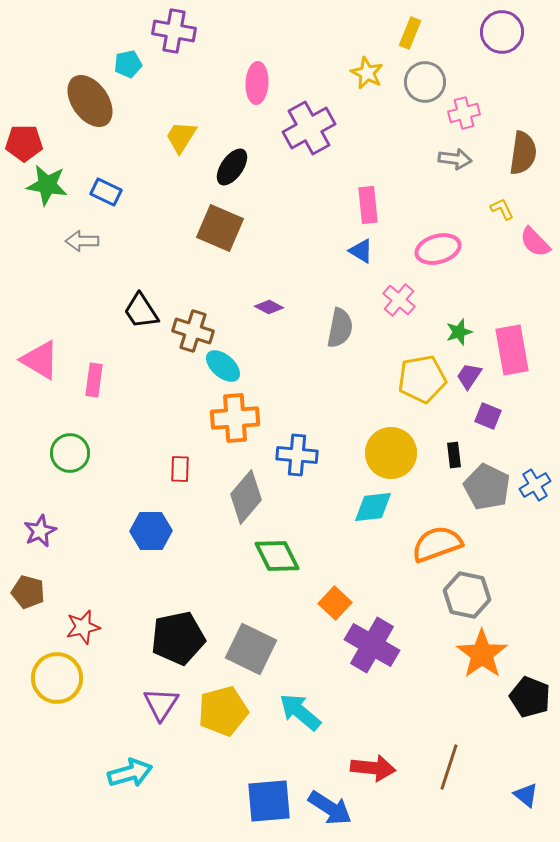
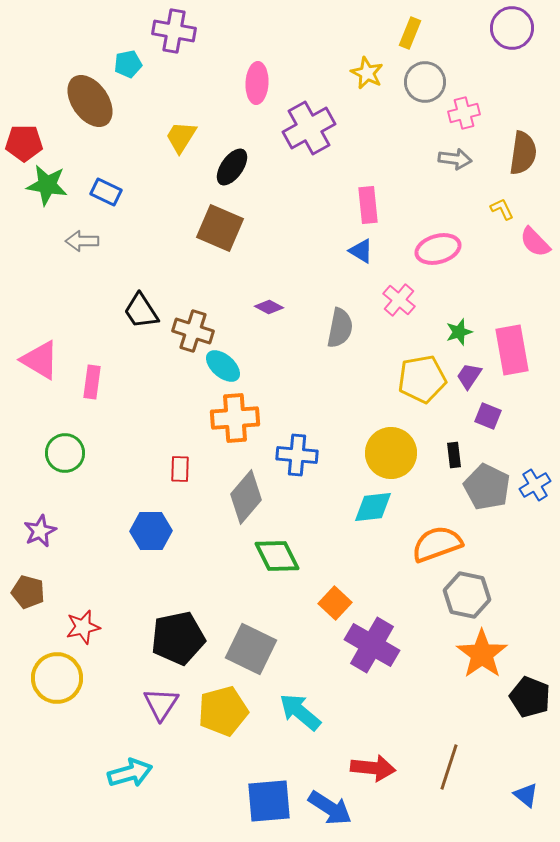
purple circle at (502, 32): moved 10 px right, 4 px up
pink rectangle at (94, 380): moved 2 px left, 2 px down
green circle at (70, 453): moved 5 px left
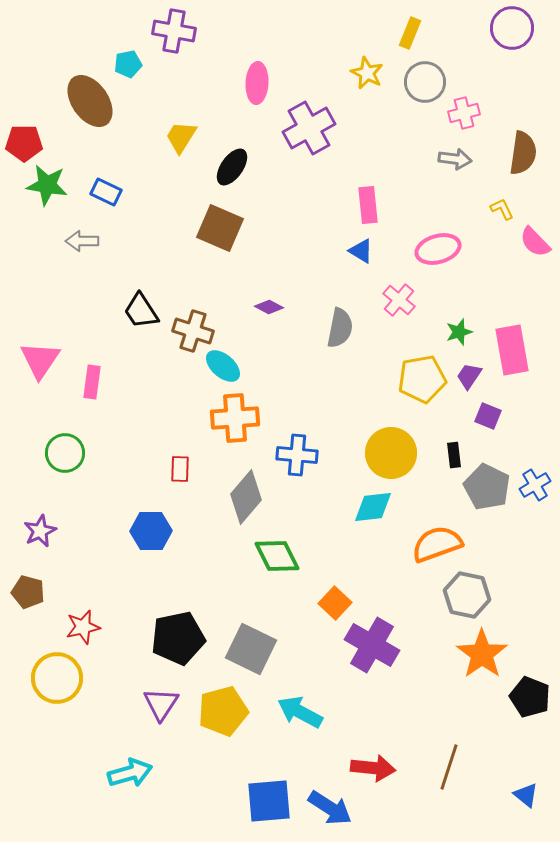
pink triangle at (40, 360): rotated 33 degrees clockwise
cyan arrow at (300, 712): rotated 12 degrees counterclockwise
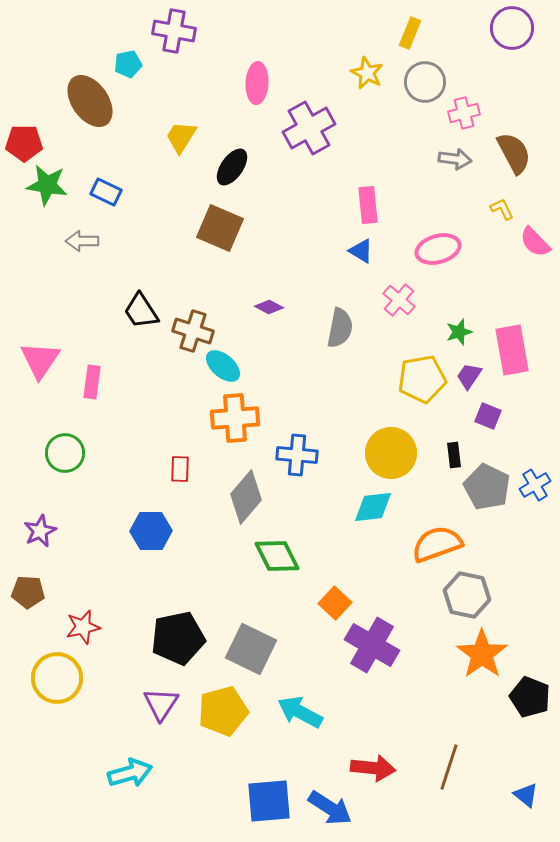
brown semicircle at (523, 153): moved 9 px left; rotated 36 degrees counterclockwise
brown pentagon at (28, 592): rotated 12 degrees counterclockwise
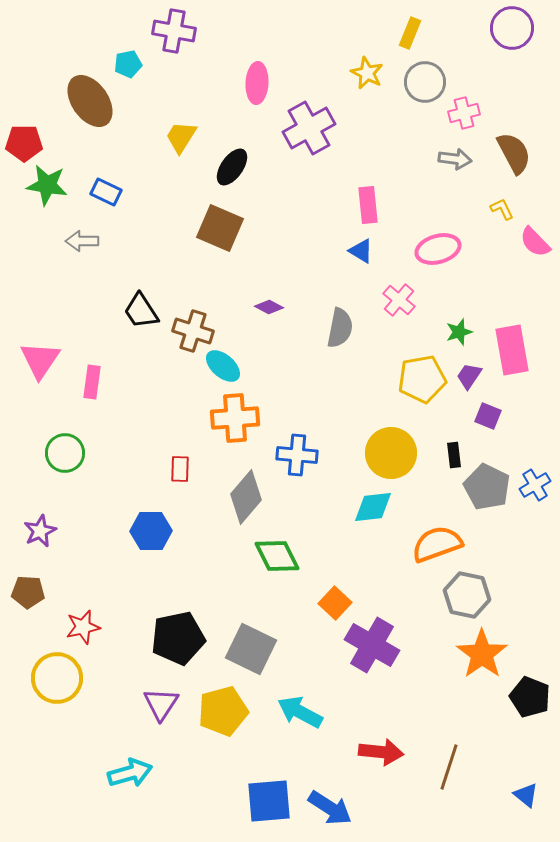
red arrow at (373, 768): moved 8 px right, 16 px up
